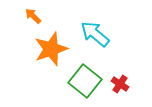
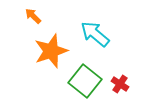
orange star: moved 2 px down
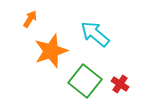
orange arrow: moved 3 px left, 3 px down; rotated 78 degrees clockwise
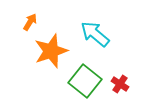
orange arrow: moved 3 px down
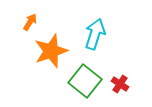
cyan arrow: rotated 68 degrees clockwise
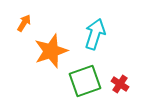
orange arrow: moved 6 px left, 1 px down
green square: rotated 32 degrees clockwise
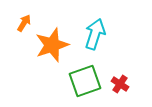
orange star: moved 1 px right, 6 px up
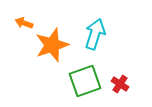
orange arrow: rotated 102 degrees counterclockwise
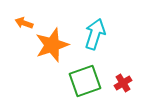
red cross: moved 3 px right, 1 px up; rotated 24 degrees clockwise
